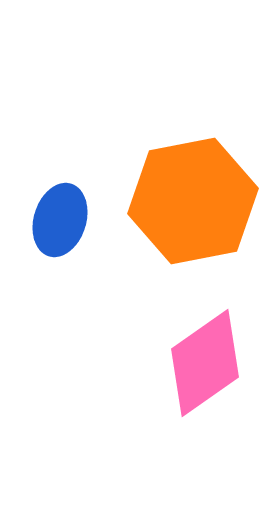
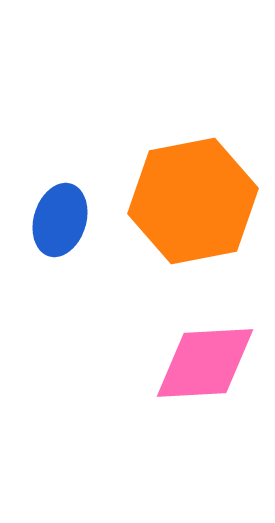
pink diamond: rotated 32 degrees clockwise
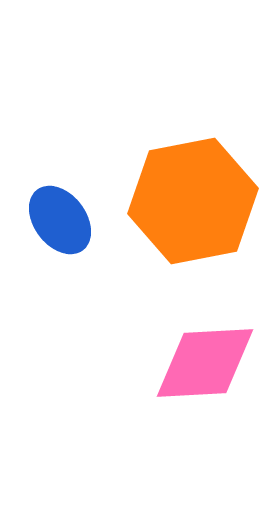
blue ellipse: rotated 54 degrees counterclockwise
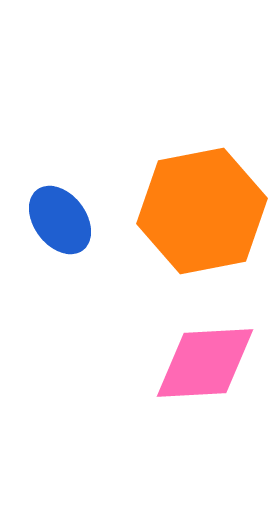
orange hexagon: moved 9 px right, 10 px down
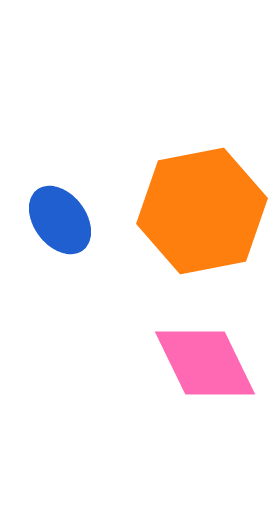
pink diamond: rotated 67 degrees clockwise
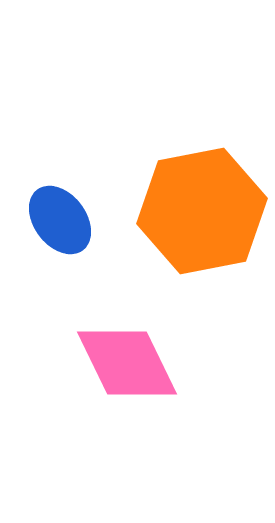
pink diamond: moved 78 px left
